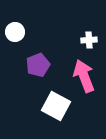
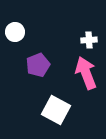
pink arrow: moved 2 px right, 3 px up
white square: moved 4 px down
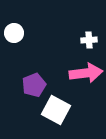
white circle: moved 1 px left, 1 px down
purple pentagon: moved 4 px left, 20 px down
pink arrow: rotated 104 degrees clockwise
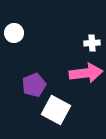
white cross: moved 3 px right, 3 px down
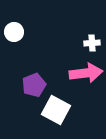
white circle: moved 1 px up
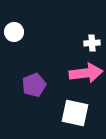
white square: moved 19 px right, 3 px down; rotated 16 degrees counterclockwise
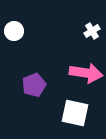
white circle: moved 1 px up
white cross: moved 12 px up; rotated 28 degrees counterclockwise
pink arrow: rotated 16 degrees clockwise
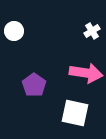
purple pentagon: rotated 15 degrees counterclockwise
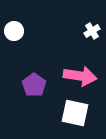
pink arrow: moved 6 px left, 3 px down
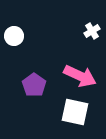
white circle: moved 5 px down
pink arrow: rotated 16 degrees clockwise
white square: moved 1 px up
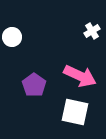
white circle: moved 2 px left, 1 px down
